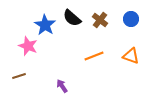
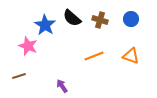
brown cross: rotated 21 degrees counterclockwise
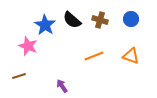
black semicircle: moved 2 px down
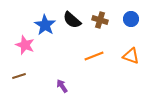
pink star: moved 3 px left, 1 px up
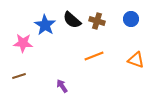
brown cross: moved 3 px left, 1 px down
pink star: moved 2 px left, 2 px up; rotated 18 degrees counterclockwise
orange triangle: moved 5 px right, 4 px down
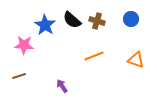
pink star: moved 1 px right, 2 px down
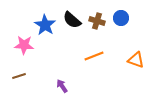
blue circle: moved 10 px left, 1 px up
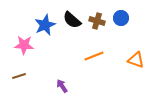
blue star: rotated 15 degrees clockwise
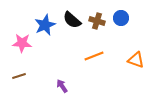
pink star: moved 2 px left, 2 px up
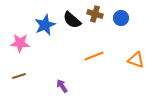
brown cross: moved 2 px left, 7 px up
pink star: moved 2 px left
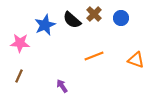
brown cross: moved 1 px left; rotated 28 degrees clockwise
brown line: rotated 48 degrees counterclockwise
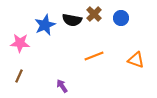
black semicircle: rotated 30 degrees counterclockwise
